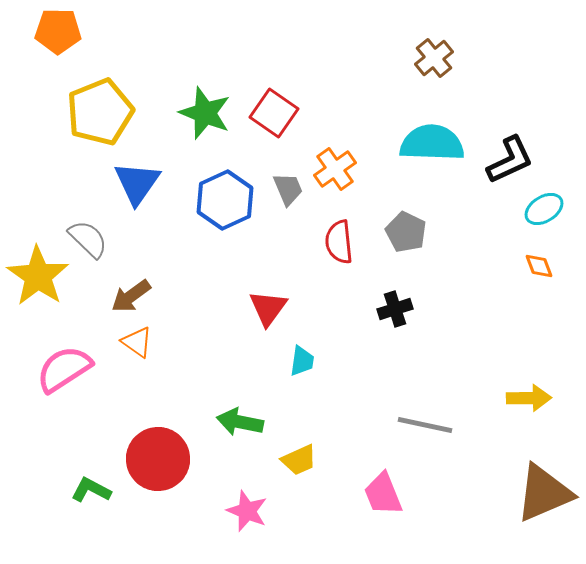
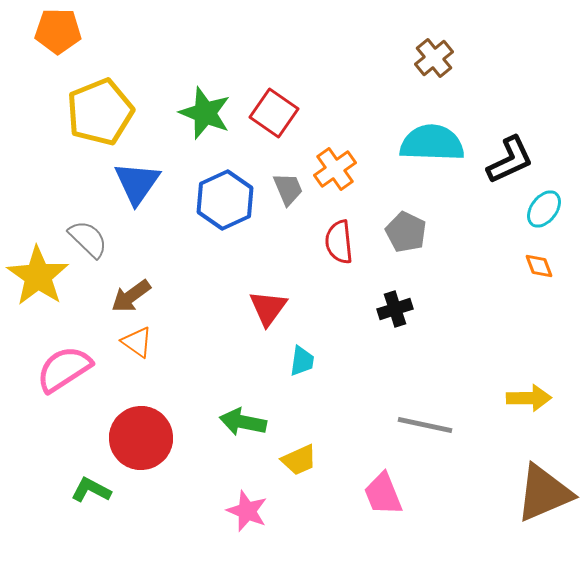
cyan ellipse: rotated 21 degrees counterclockwise
green arrow: moved 3 px right
red circle: moved 17 px left, 21 px up
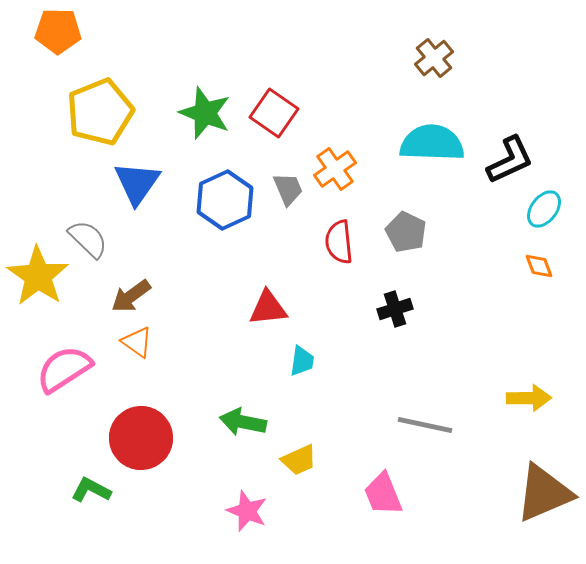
red triangle: rotated 48 degrees clockwise
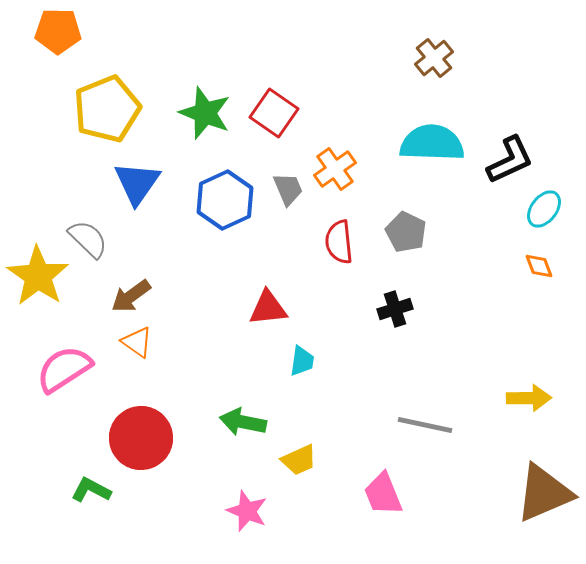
yellow pentagon: moved 7 px right, 3 px up
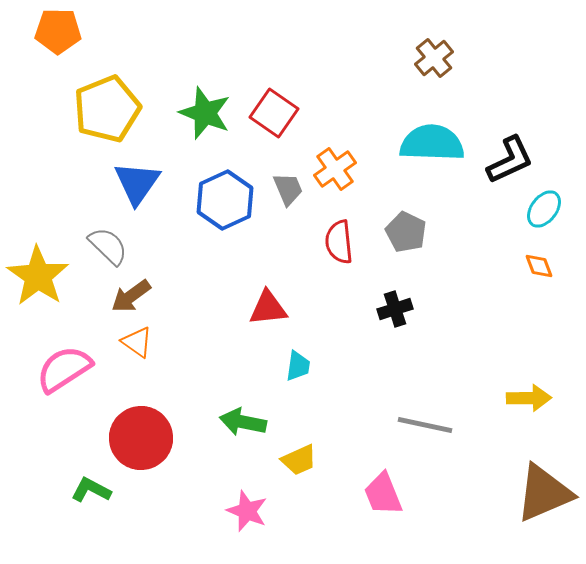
gray semicircle: moved 20 px right, 7 px down
cyan trapezoid: moved 4 px left, 5 px down
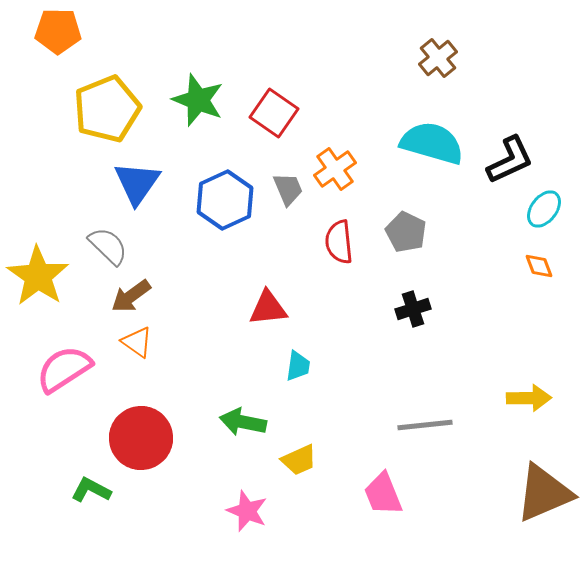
brown cross: moved 4 px right
green star: moved 7 px left, 13 px up
cyan semicircle: rotated 14 degrees clockwise
black cross: moved 18 px right
gray line: rotated 18 degrees counterclockwise
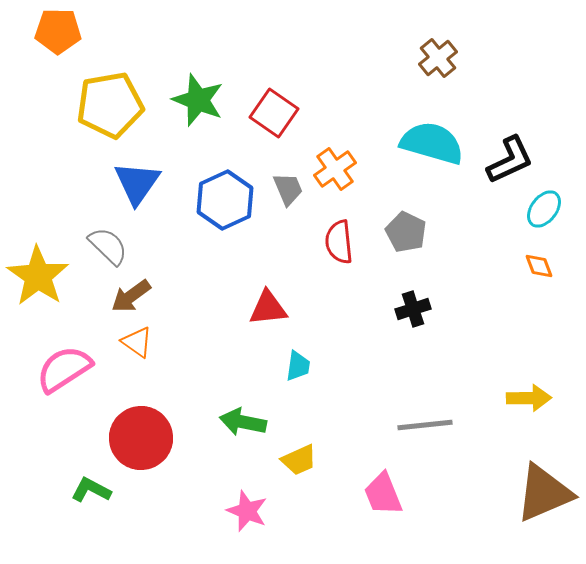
yellow pentagon: moved 3 px right, 4 px up; rotated 12 degrees clockwise
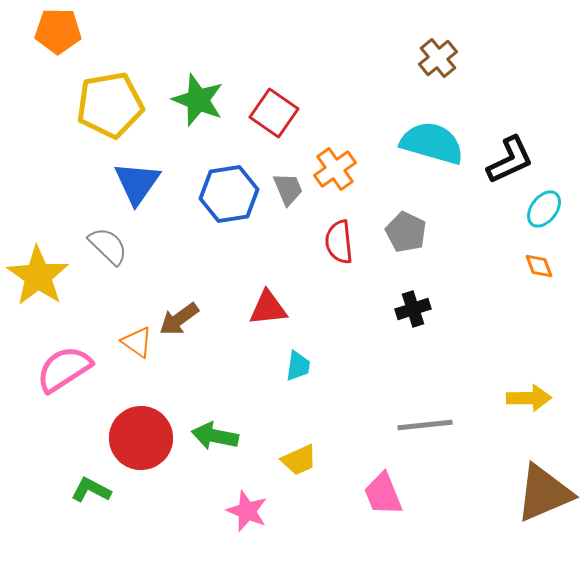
blue hexagon: moved 4 px right, 6 px up; rotated 16 degrees clockwise
brown arrow: moved 48 px right, 23 px down
green arrow: moved 28 px left, 14 px down
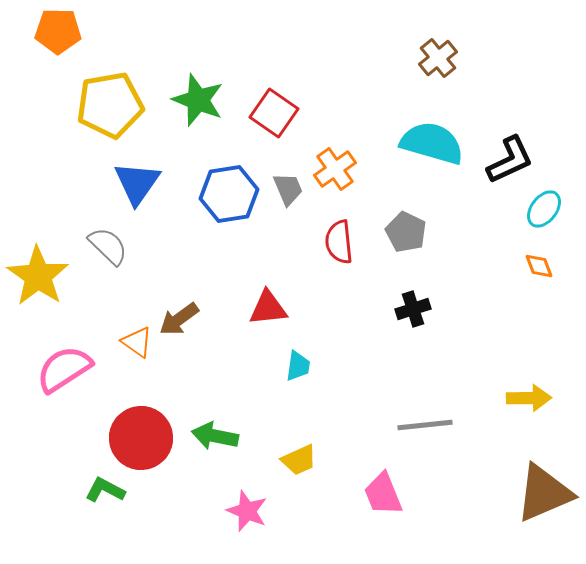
green L-shape: moved 14 px right
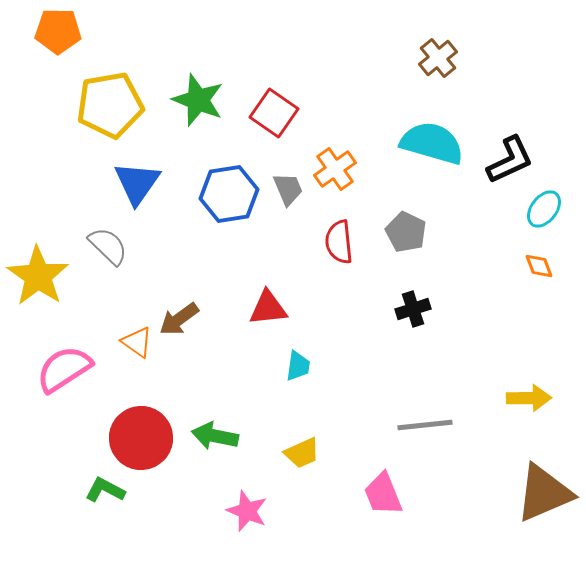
yellow trapezoid: moved 3 px right, 7 px up
